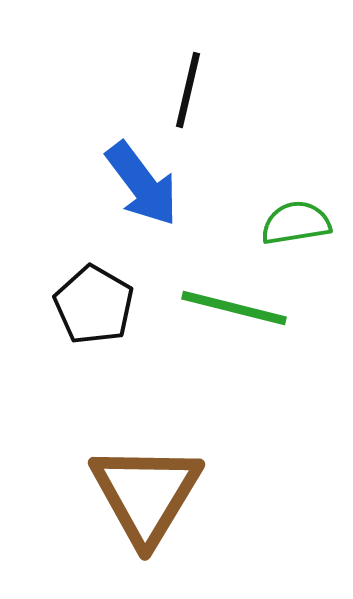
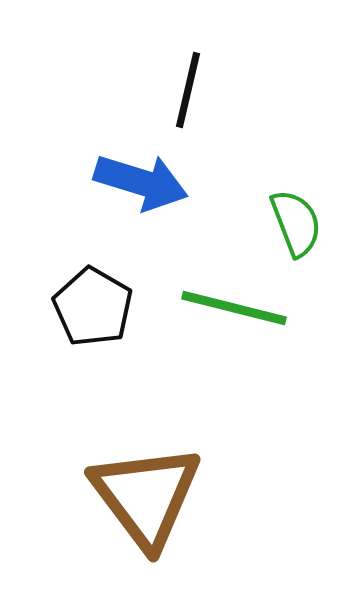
blue arrow: moved 1 px left, 2 px up; rotated 36 degrees counterclockwise
green semicircle: rotated 78 degrees clockwise
black pentagon: moved 1 px left, 2 px down
brown triangle: moved 2 px down; rotated 8 degrees counterclockwise
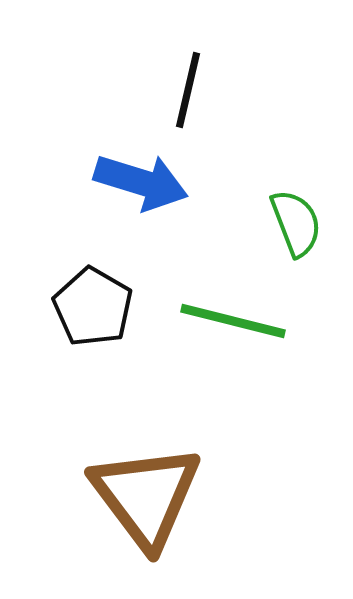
green line: moved 1 px left, 13 px down
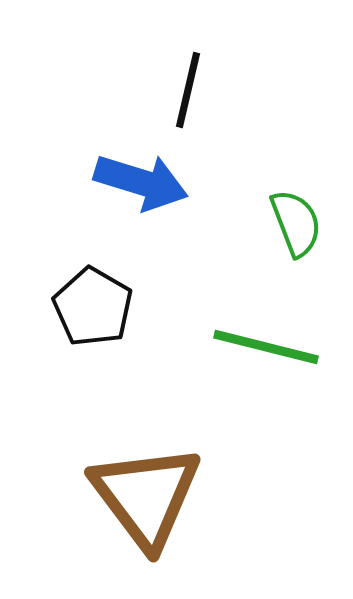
green line: moved 33 px right, 26 px down
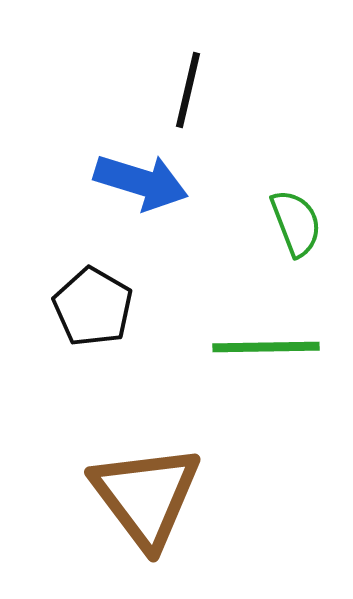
green line: rotated 15 degrees counterclockwise
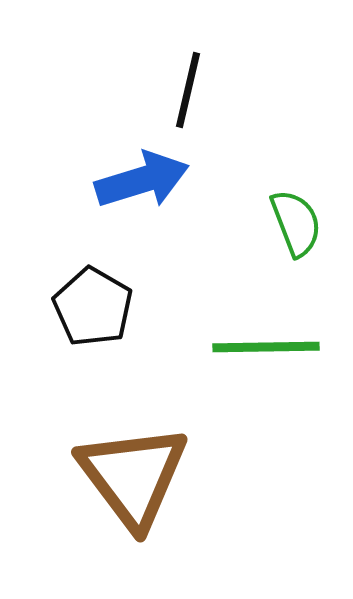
blue arrow: moved 1 px right, 2 px up; rotated 34 degrees counterclockwise
brown triangle: moved 13 px left, 20 px up
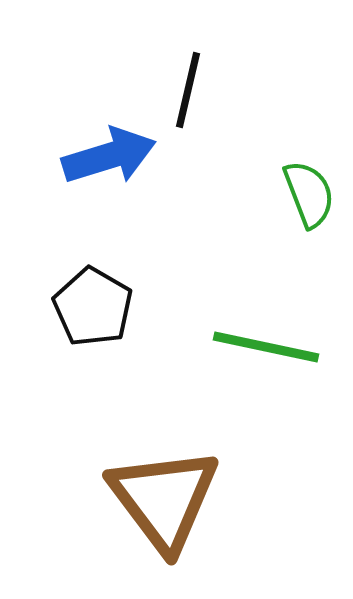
blue arrow: moved 33 px left, 24 px up
green semicircle: moved 13 px right, 29 px up
green line: rotated 13 degrees clockwise
brown triangle: moved 31 px right, 23 px down
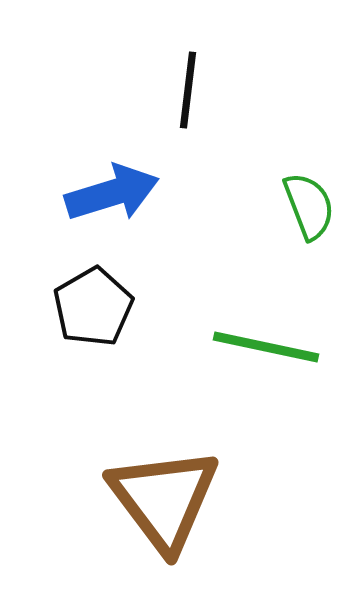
black line: rotated 6 degrees counterclockwise
blue arrow: moved 3 px right, 37 px down
green semicircle: moved 12 px down
black pentagon: rotated 12 degrees clockwise
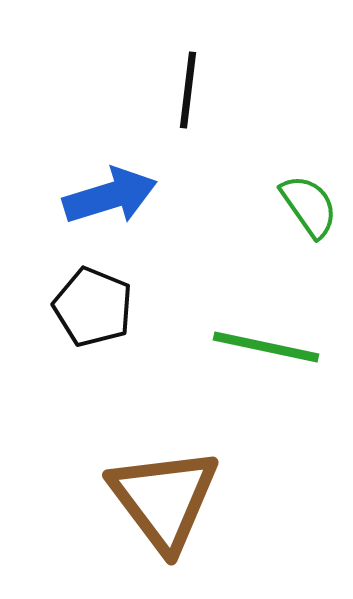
blue arrow: moved 2 px left, 3 px down
green semicircle: rotated 14 degrees counterclockwise
black pentagon: rotated 20 degrees counterclockwise
